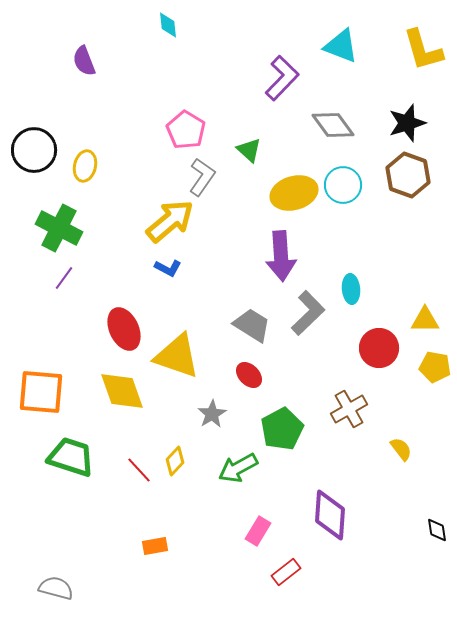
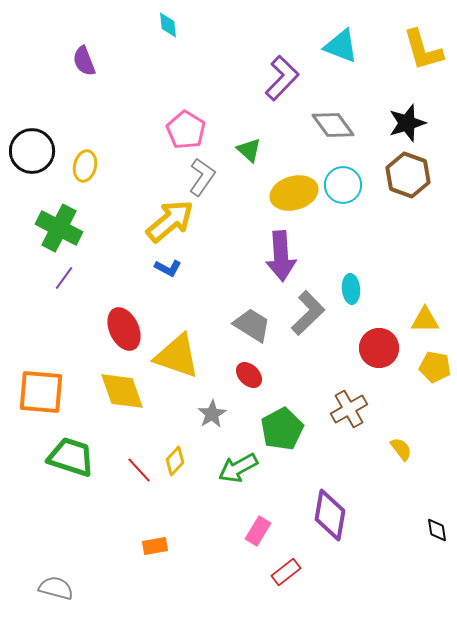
black circle at (34, 150): moved 2 px left, 1 px down
purple diamond at (330, 515): rotated 6 degrees clockwise
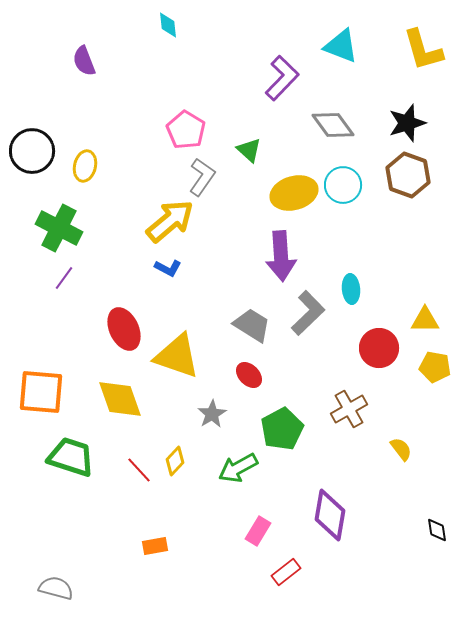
yellow diamond at (122, 391): moved 2 px left, 8 px down
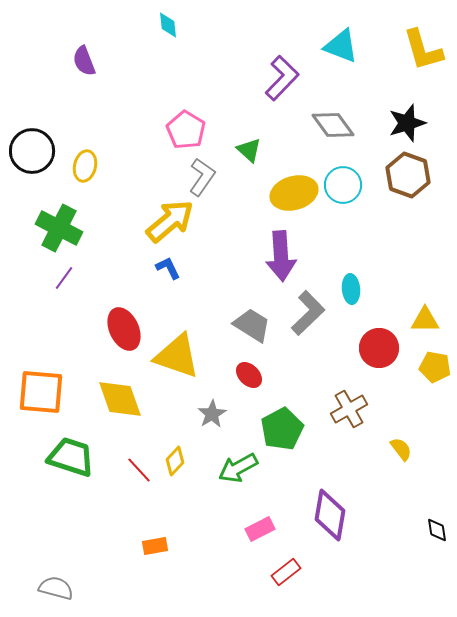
blue L-shape at (168, 268): rotated 144 degrees counterclockwise
pink rectangle at (258, 531): moved 2 px right, 2 px up; rotated 32 degrees clockwise
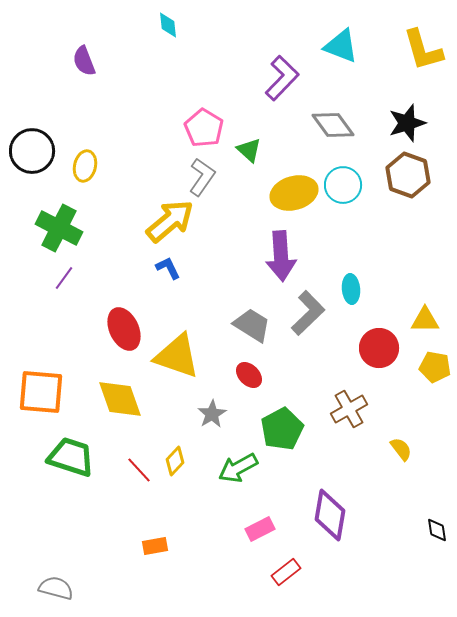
pink pentagon at (186, 130): moved 18 px right, 2 px up
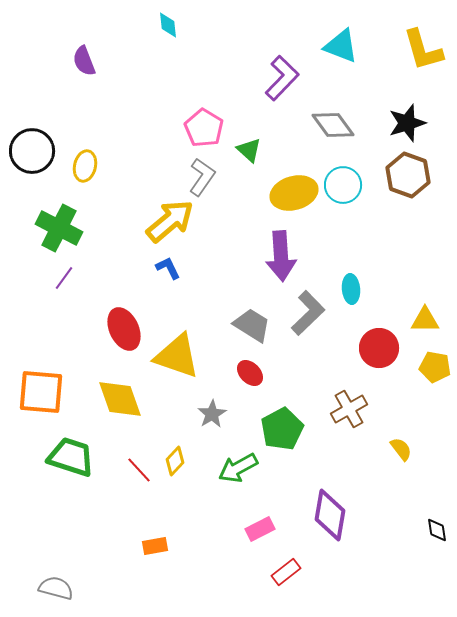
red ellipse at (249, 375): moved 1 px right, 2 px up
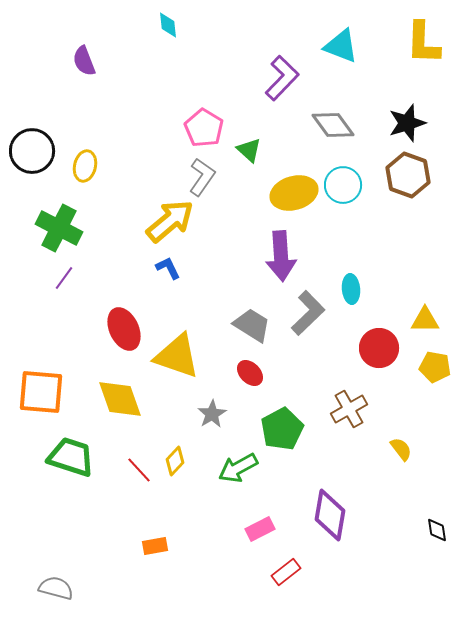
yellow L-shape at (423, 50): moved 7 px up; rotated 18 degrees clockwise
